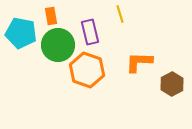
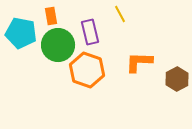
yellow line: rotated 12 degrees counterclockwise
brown hexagon: moved 5 px right, 5 px up
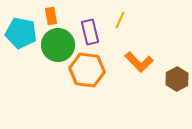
yellow line: moved 6 px down; rotated 54 degrees clockwise
orange L-shape: rotated 136 degrees counterclockwise
orange hexagon: rotated 12 degrees counterclockwise
